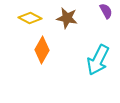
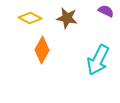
purple semicircle: rotated 35 degrees counterclockwise
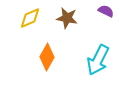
yellow diamond: rotated 50 degrees counterclockwise
orange diamond: moved 5 px right, 7 px down
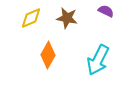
yellow diamond: moved 1 px right
orange diamond: moved 1 px right, 2 px up
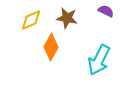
yellow diamond: moved 2 px down
orange diamond: moved 3 px right, 8 px up
cyan arrow: moved 1 px right
